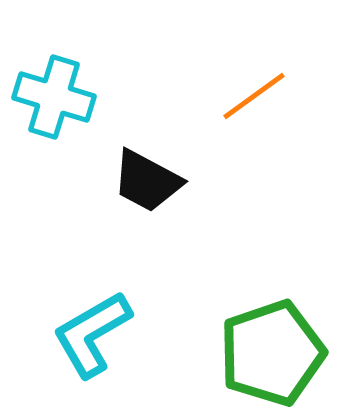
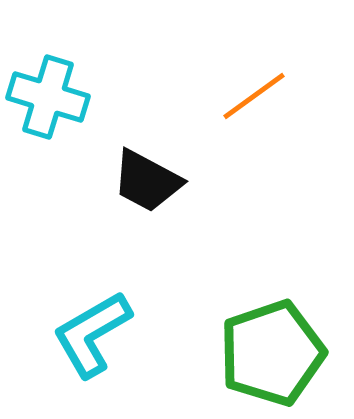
cyan cross: moved 6 px left
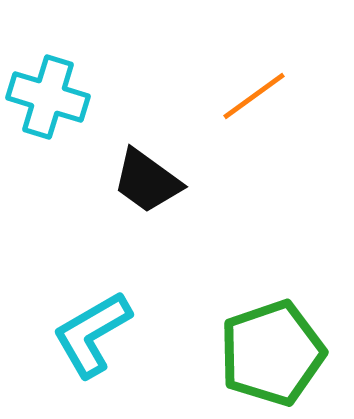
black trapezoid: rotated 8 degrees clockwise
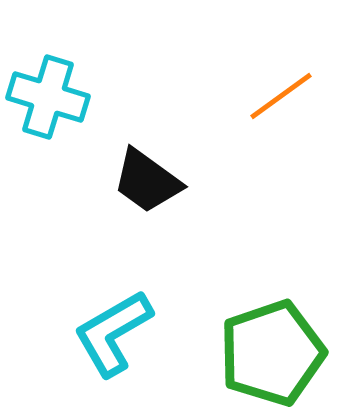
orange line: moved 27 px right
cyan L-shape: moved 21 px right, 1 px up
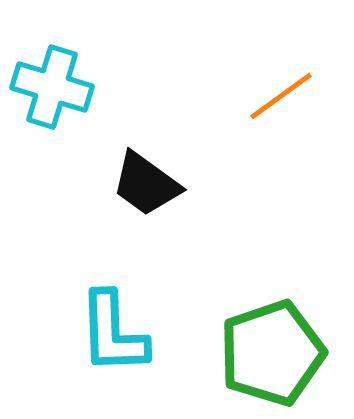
cyan cross: moved 4 px right, 10 px up
black trapezoid: moved 1 px left, 3 px down
cyan L-shape: rotated 62 degrees counterclockwise
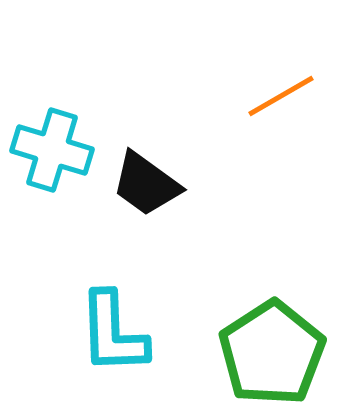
cyan cross: moved 63 px down
orange line: rotated 6 degrees clockwise
green pentagon: rotated 14 degrees counterclockwise
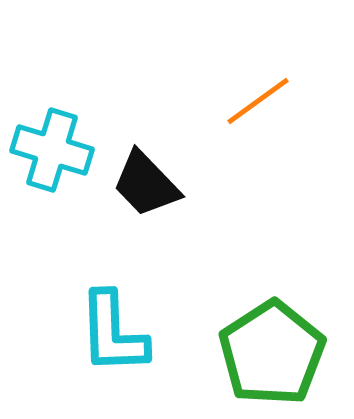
orange line: moved 23 px left, 5 px down; rotated 6 degrees counterclockwise
black trapezoid: rotated 10 degrees clockwise
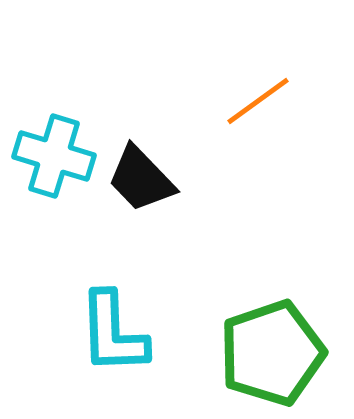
cyan cross: moved 2 px right, 6 px down
black trapezoid: moved 5 px left, 5 px up
green pentagon: rotated 14 degrees clockwise
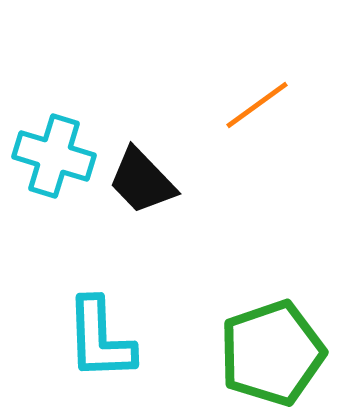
orange line: moved 1 px left, 4 px down
black trapezoid: moved 1 px right, 2 px down
cyan L-shape: moved 13 px left, 6 px down
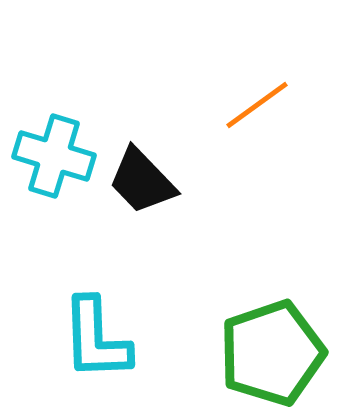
cyan L-shape: moved 4 px left
